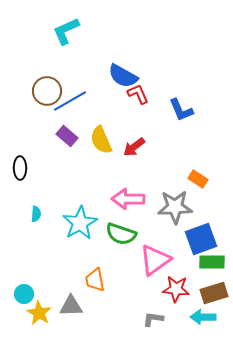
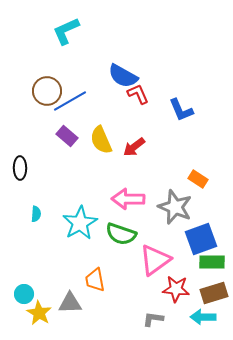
gray star: rotated 24 degrees clockwise
gray triangle: moved 1 px left, 3 px up
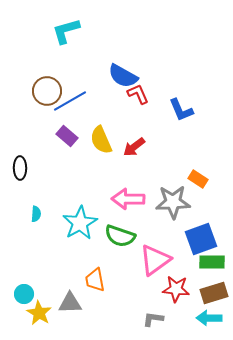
cyan L-shape: rotated 8 degrees clockwise
gray star: moved 2 px left, 5 px up; rotated 24 degrees counterclockwise
green semicircle: moved 1 px left, 2 px down
cyan arrow: moved 6 px right, 1 px down
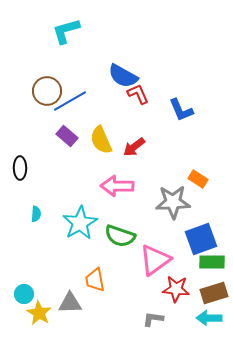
pink arrow: moved 11 px left, 13 px up
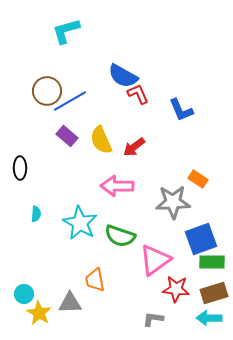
cyan star: rotated 12 degrees counterclockwise
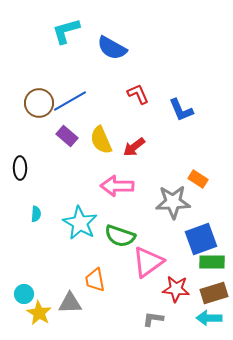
blue semicircle: moved 11 px left, 28 px up
brown circle: moved 8 px left, 12 px down
pink triangle: moved 7 px left, 2 px down
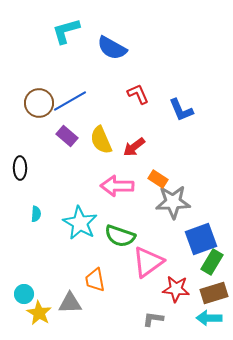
orange rectangle: moved 40 px left
green rectangle: rotated 60 degrees counterclockwise
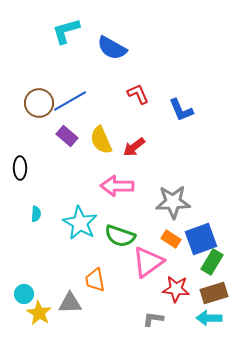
orange rectangle: moved 13 px right, 60 px down
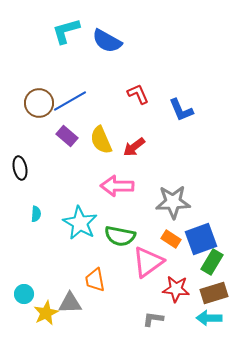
blue semicircle: moved 5 px left, 7 px up
black ellipse: rotated 10 degrees counterclockwise
green semicircle: rotated 8 degrees counterclockwise
yellow star: moved 7 px right; rotated 15 degrees clockwise
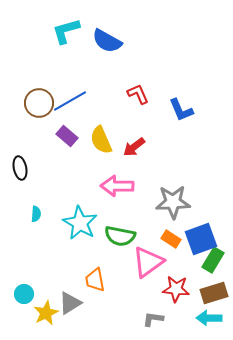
green rectangle: moved 1 px right, 2 px up
gray triangle: rotated 30 degrees counterclockwise
